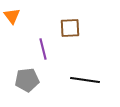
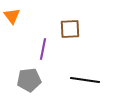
brown square: moved 1 px down
purple line: rotated 25 degrees clockwise
gray pentagon: moved 2 px right
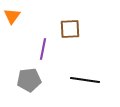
orange triangle: rotated 12 degrees clockwise
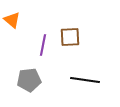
orange triangle: moved 4 px down; rotated 24 degrees counterclockwise
brown square: moved 8 px down
purple line: moved 4 px up
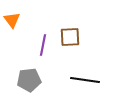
orange triangle: rotated 12 degrees clockwise
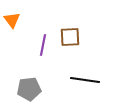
gray pentagon: moved 9 px down
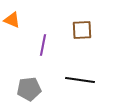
orange triangle: rotated 30 degrees counterclockwise
brown square: moved 12 px right, 7 px up
black line: moved 5 px left
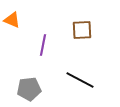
black line: rotated 20 degrees clockwise
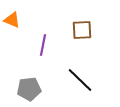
black line: rotated 16 degrees clockwise
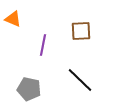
orange triangle: moved 1 px right, 1 px up
brown square: moved 1 px left, 1 px down
gray pentagon: rotated 20 degrees clockwise
